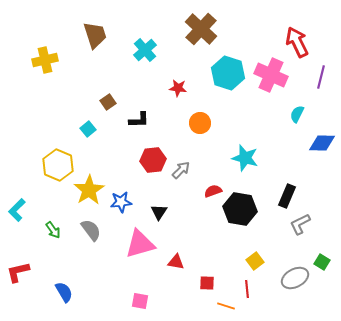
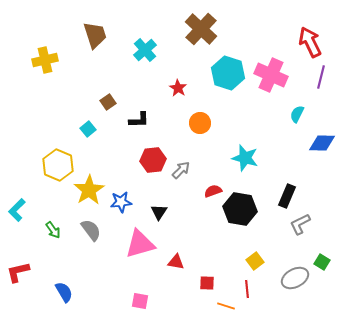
red arrow: moved 13 px right
red star: rotated 24 degrees clockwise
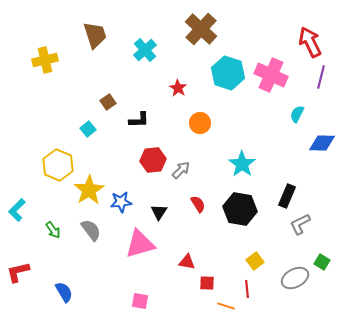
cyan star: moved 3 px left, 6 px down; rotated 20 degrees clockwise
red semicircle: moved 15 px left, 13 px down; rotated 78 degrees clockwise
red triangle: moved 11 px right
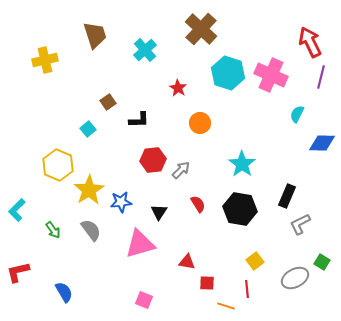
pink square: moved 4 px right, 1 px up; rotated 12 degrees clockwise
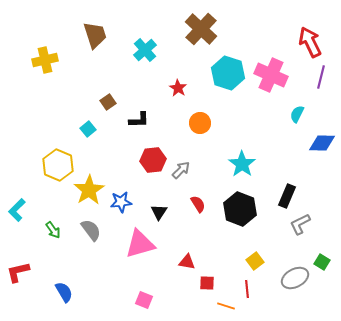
black hexagon: rotated 12 degrees clockwise
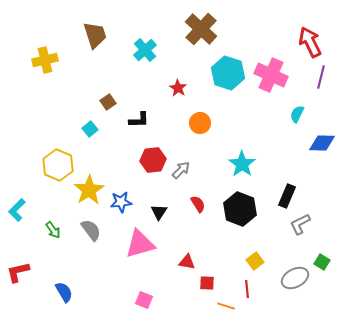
cyan square: moved 2 px right
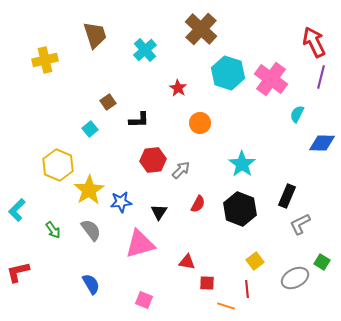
red arrow: moved 4 px right
pink cross: moved 4 px down; rotated 12 degrees clockwise
red semicircle: rotated 60 degrees clockwise
blue semicircle: moved 27 px right, 8 px up
